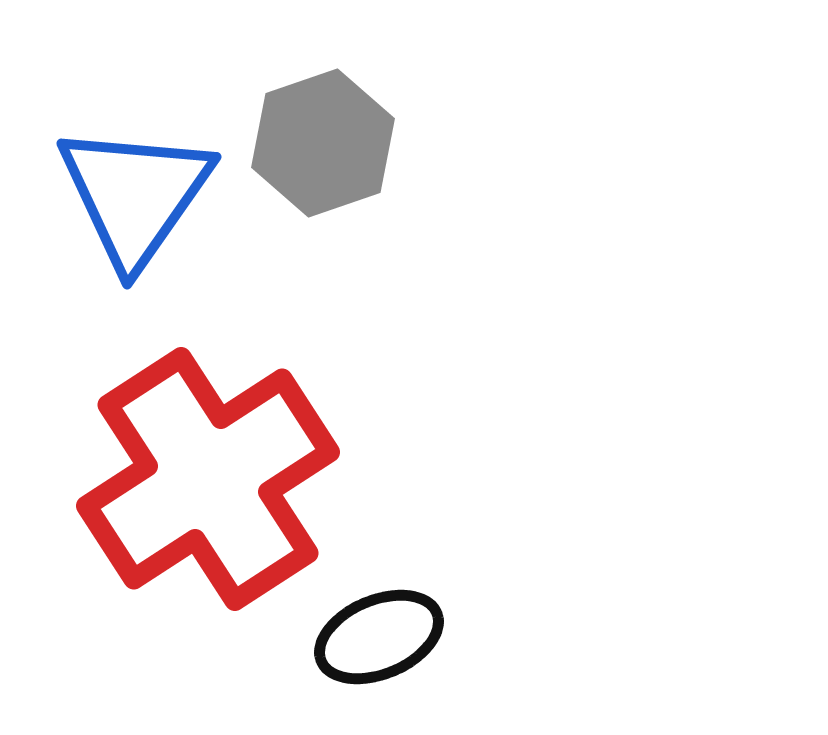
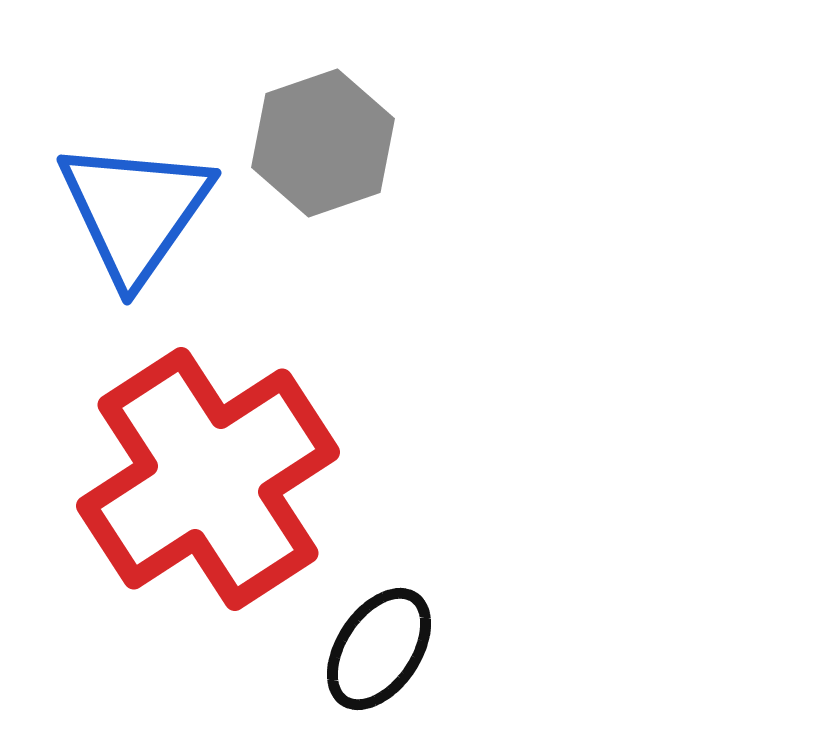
blue triangle: moved 16 px down
black ellipse: moved 12 px down; rotated 33 degrees counterclockwise
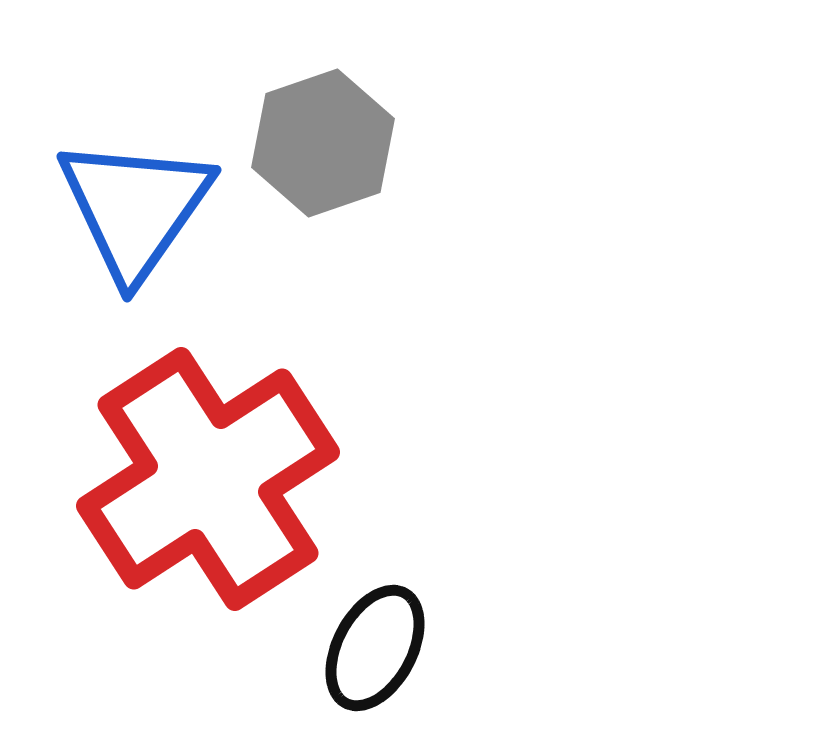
blue triangle: moved 3 px up
black ellipse: moved 4 px left, 1 px up; rotated 6 degrees counterclockwise
